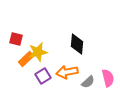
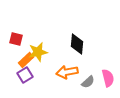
orange rectangle: moved 1 px down
purple square: moved 18 px left, 1 px up
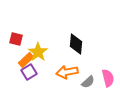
black diamond: moved 1 px left
yellow star: rotated 24 degrees counterclockwise
purple square: moved 4 px right, 3 px up
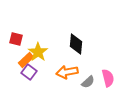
purple square: rotated 21 degrees counterclockwise
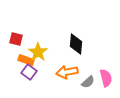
orange rectangle: rotated 63 degrees clockwise
pink semicircle: moved 2 px left
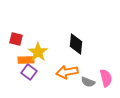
orange rectangle: rotated 21 degrees counterclockwise
gray semicircle: rotated 64 degrees clockwise
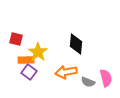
orange arrow: moved 1 px left
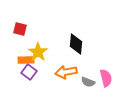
red square: moved 4 px right, 10 px up
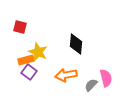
red square: moved 2 px up
yellow star: rotated 12 degrees counterclockwise
orange rectangle: rotated 14 degrees counterclockwise
orange arrow: moved 3 px down
gray semicircle: moved 3 px right, 3 px down; rotated 112 degrees clockwise
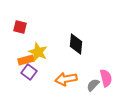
orange arrow: moved 4 px down
gray semicircle: moved 2 px right
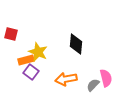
red square: moved 9 px left, 7 px down
purple square: moved 2 px right
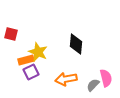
purple square: rotated 28 degrees clockwise
